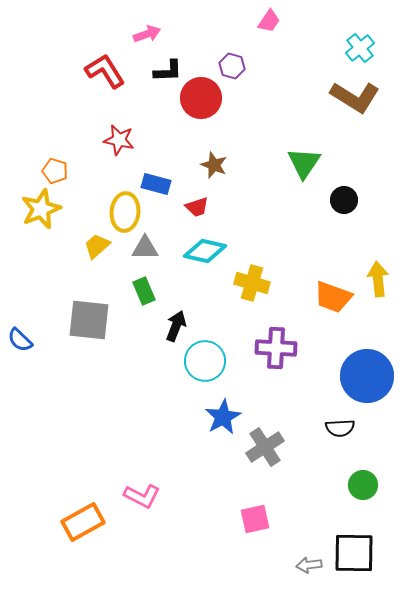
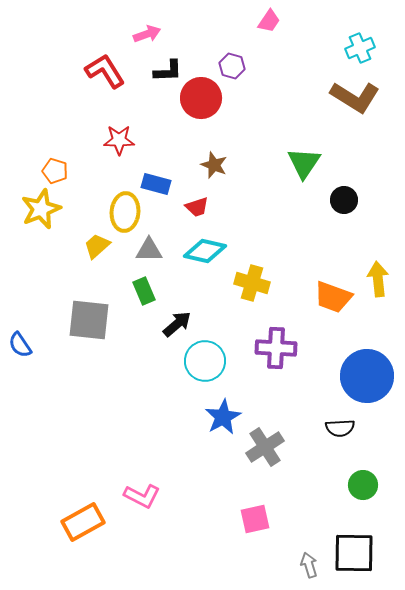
cyan cross: rotated 16 degrees clockwise
red star: rotated 12 degrees counterclockwise
gray triangle: moved 4 px right, 2 px down
black arrow: moved 1 px right, 2 px up; rotated 28 degrees clockwise
blue semicircle: moved 5 px down; rotated 12 degrees clockwise
gray arrow: rotated 80 degrees clockwise
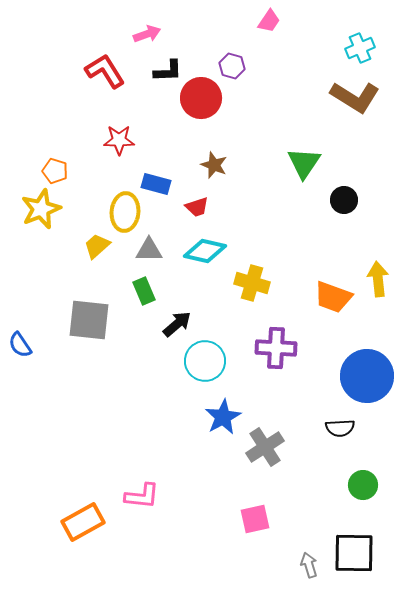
pink L-shape: rotated 21 degrees counterclockwise
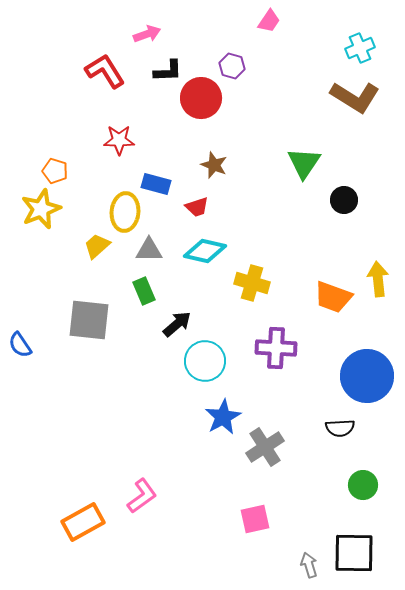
pink L-shape: rotated 42 degrees counterclockwise
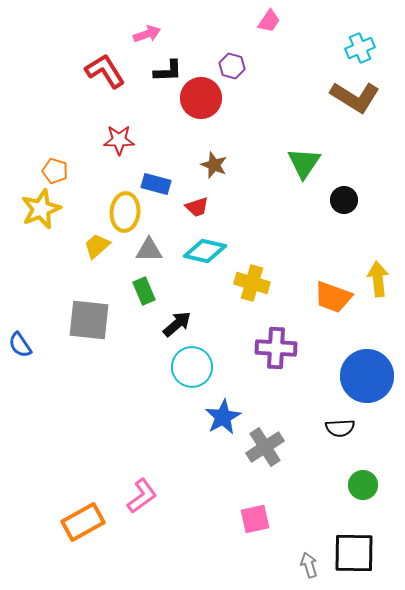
cyan circle: moved 13 px left, 6 px down
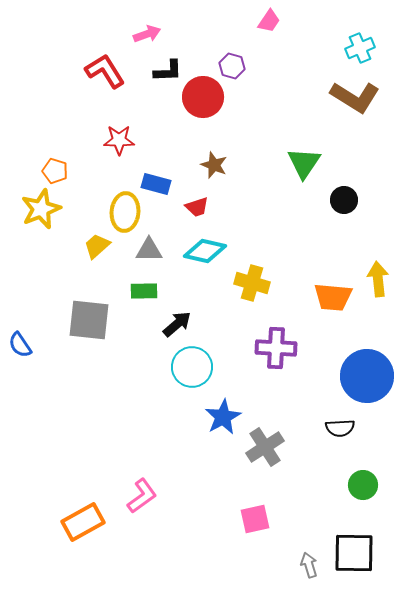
red circle: moved 2 px right, 1 px up
green rectangle: rotated 68 degrees counterclockwise
orange trapezoid: rotated 15 degrees counterclockwise
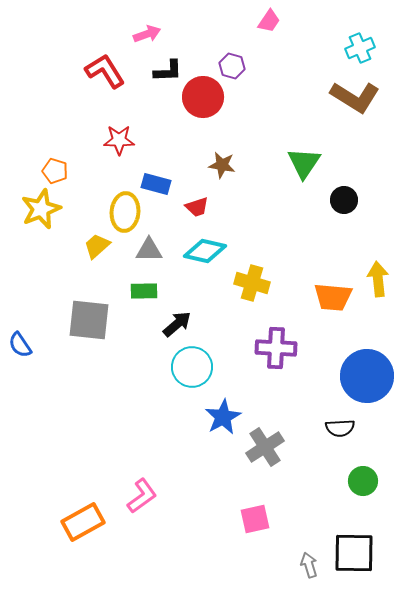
brown star: moved 8 px right; rotated 12 degrees counterclockwise
green circle: moved 4 px up
